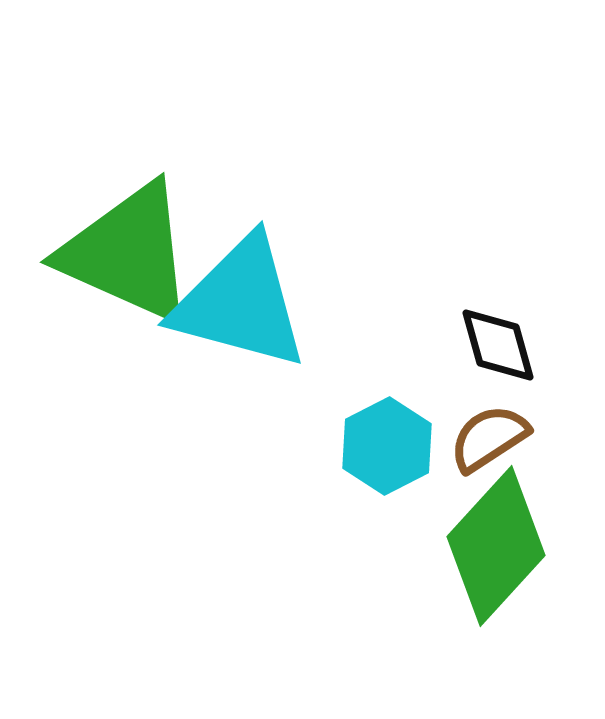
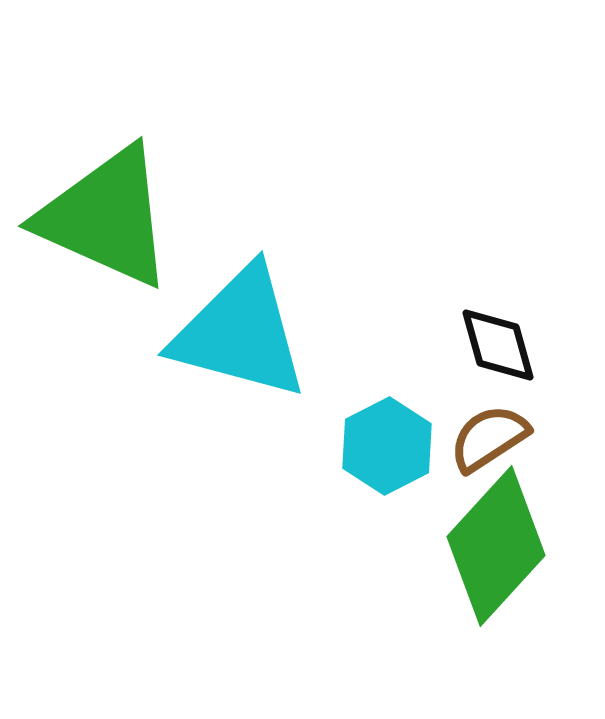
green triangle: moved 22 px left, 36 px up
cyan triangle: moved 30 px down
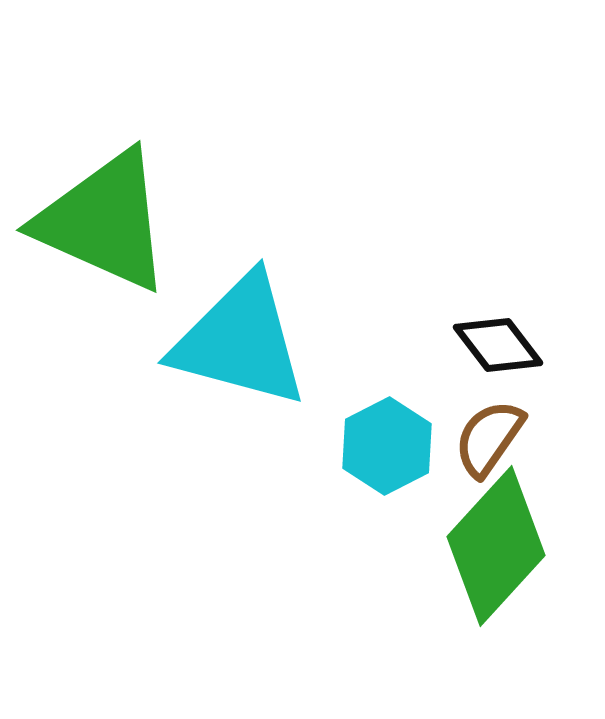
green triangle: moved 2 px left, 4 px down
cyan triangle: moved 8 px down
black diamond: rotated 22 degrees counterclockwise
brown semicircle: rotated 22 degrees counterclockwise
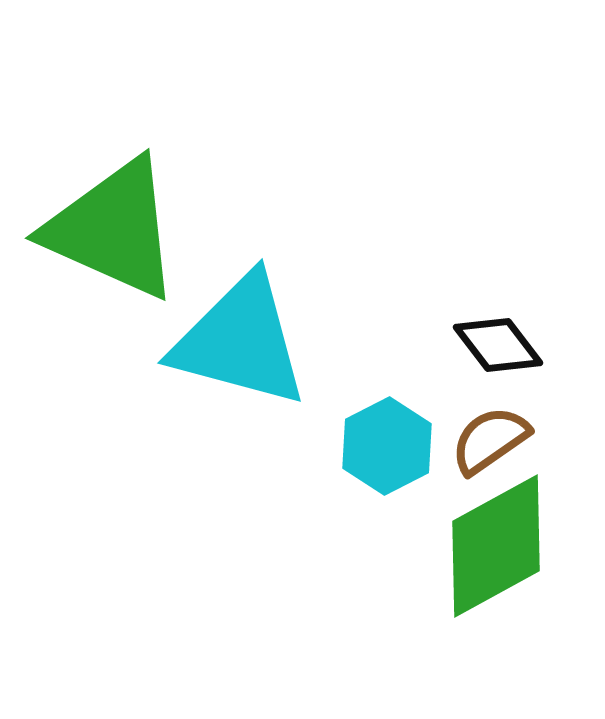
green triangle: moved 9 px right, 8 px down
brown semicircle: moved 1 px right, 2 px down; rotated 20 degrees clockwise
green diamond: rotated 19 degrees clockwise
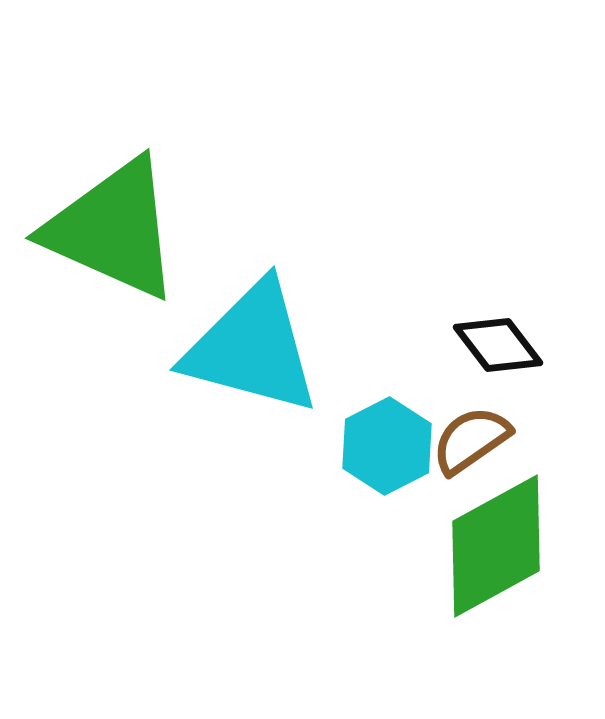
cyan triangle: moved 12 px right, 7 px down
brown semicircle: moved 19 px left
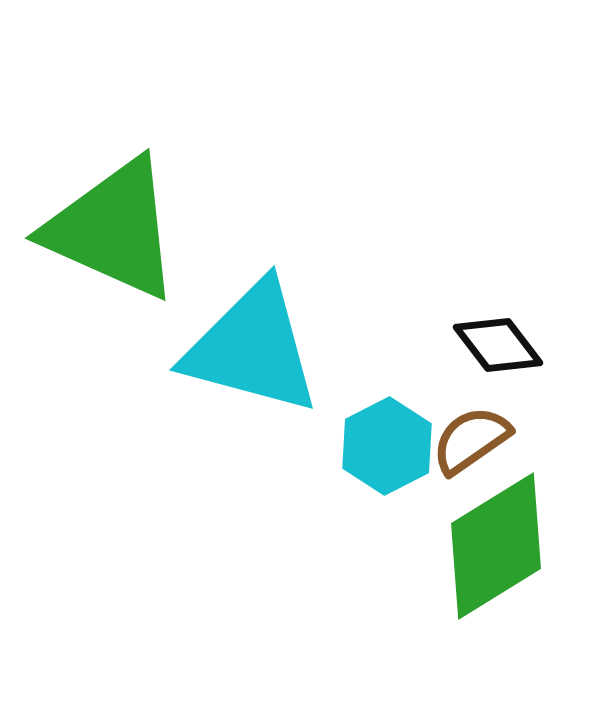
green diamond: rotated 3 degrees counterclockwise
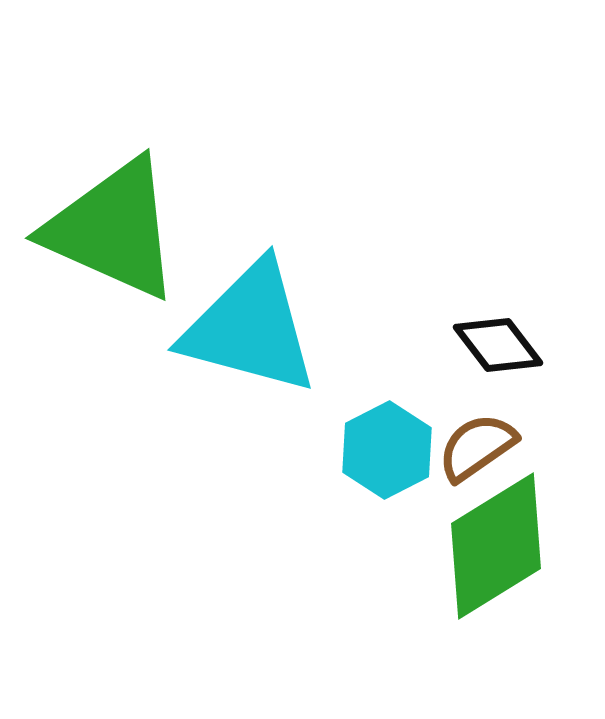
cyan triangle: moved 2 px left, 20 px up
brown semicircle: moved 6 px right, 7 px down
cyan hexagon: moved 4 px down
